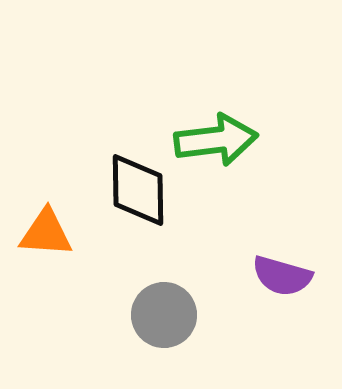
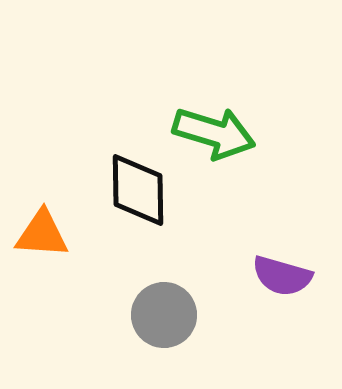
green arrow: moved 2 px left, 7 px up; rotated 24 degrees clockwise
orange triangle: moved 4 px left, 1 px down
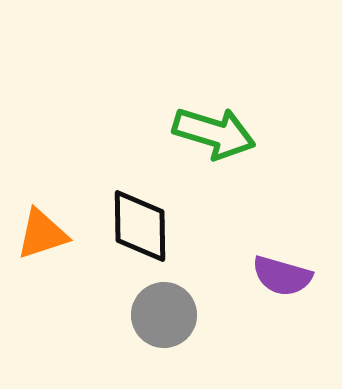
black diamond: moved 2 px right, 36 px down
orange triangle: rotated 22 degrees counterclockwise
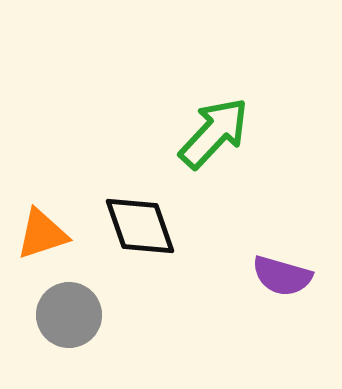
green arrow: rotated 64 degrees counterclockwise
black diamond: rotated 18 degrees counterclockwise
gray circle: moved 95 px left
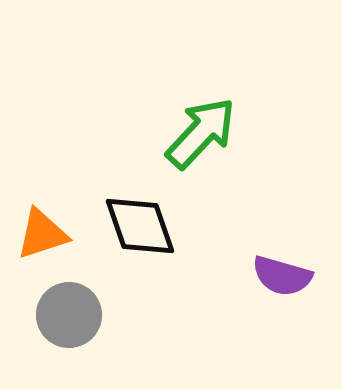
green arrow: moved 13 px left
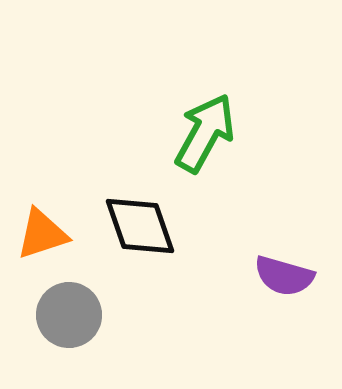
green arrow: moved 4 px right; rotated 14 degrees counterclockwise
purple semicircle: moved 2 px right
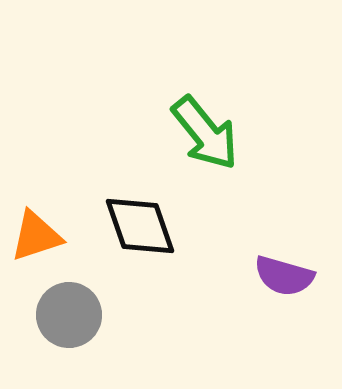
green arrow: rotated 112 degrees clockwise
orange triangle: moved 6 px left, 2 px down
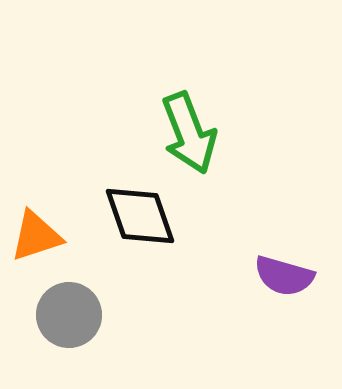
green arrow: moved 16 px left; rotated 18 degrees clockwise
black diamond: moved 10 px up
